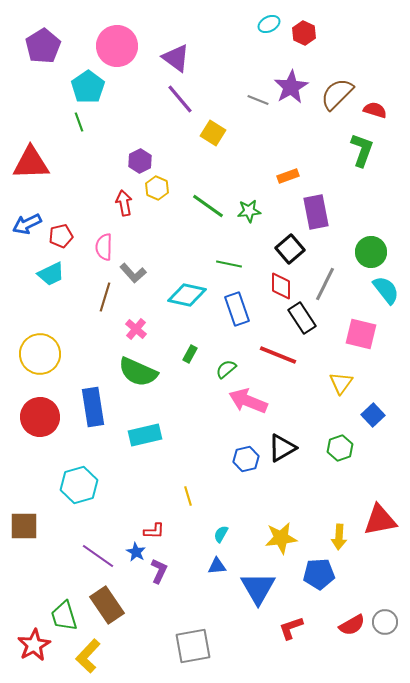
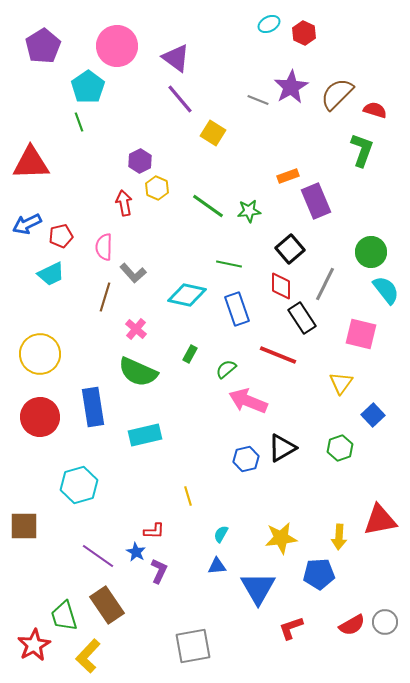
purple rectangle at (316, 212): moved 11 px up; rotated 12 degrees counterclockwise
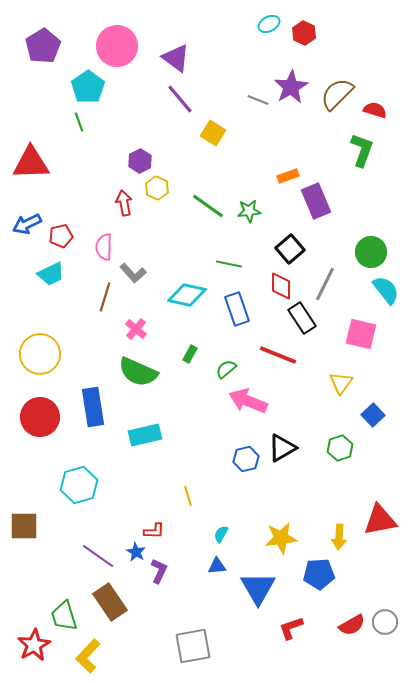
brown rectangle at (107, 605): moved 3 px right, 3 px up
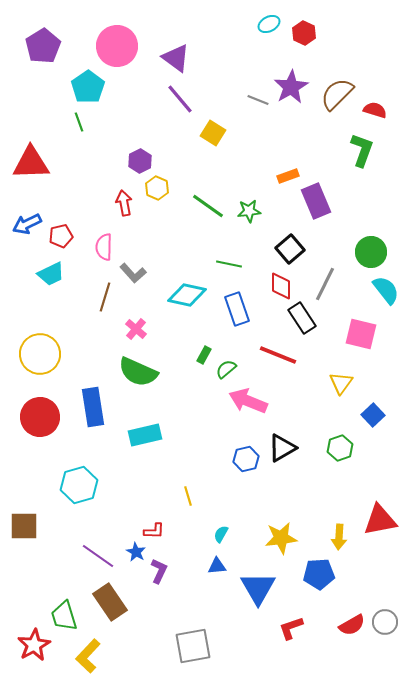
green rectangle at (190, 354): moved 14 px right, 1 px down
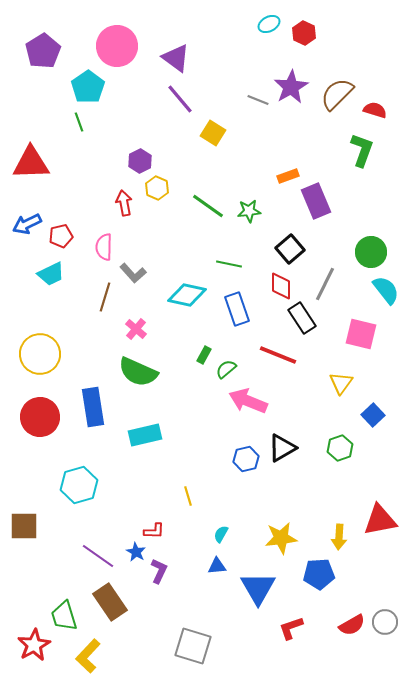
purple pentagon at (43, 46): moved 5 px down
gray square at (193, 646): rotated 27 degrees clockwise
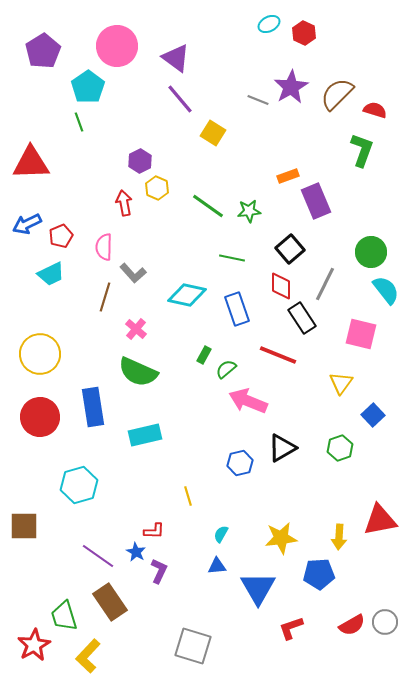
red pentagon at (61, 236): rotated 10 degrees counterclockwise
green line at (229, 264): moved 3 px right, 6 px up
blue hexagon at (246, 459): moved 6 px left, 4 px down
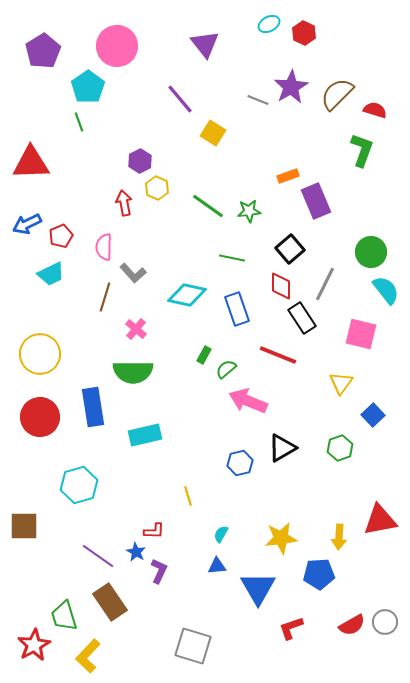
purple triangle at (176, 58): moved 29 px right, 14 px up; rotated 16 degrees clockwise
green semicircle at (138, 372): moved 5 px left; rotated 24 degrees counterclockwise
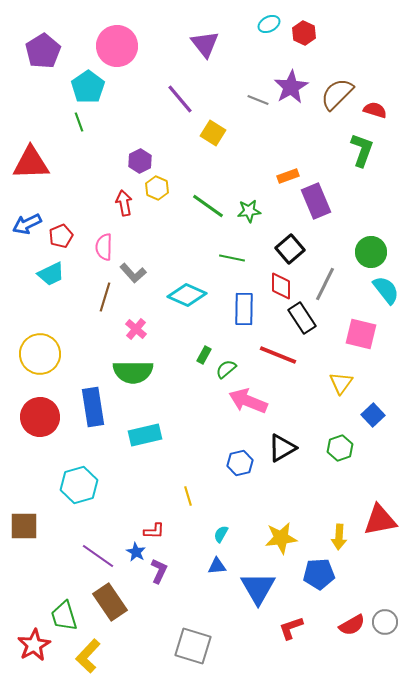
cyan diamond at (187, 295): rotated 12 degrees clockwise
blue rectangle at (237, 309): moved 7 px right; rotated 20 degrees clockwise
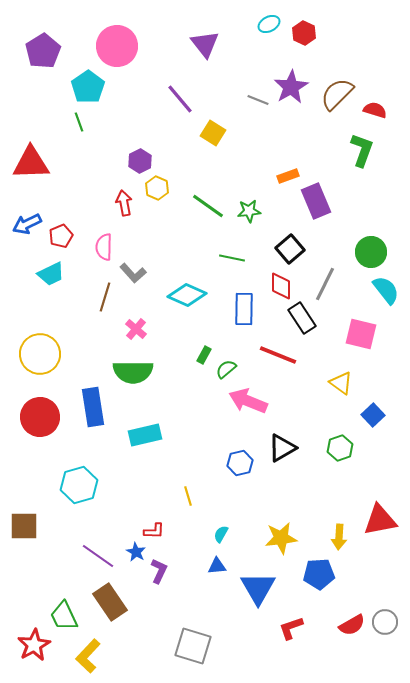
yellow triangle at (341, 383): rotated 30 degrees counterclockwise
green trapezoid at (64, 616): rotated 8 degrees counterclockwise
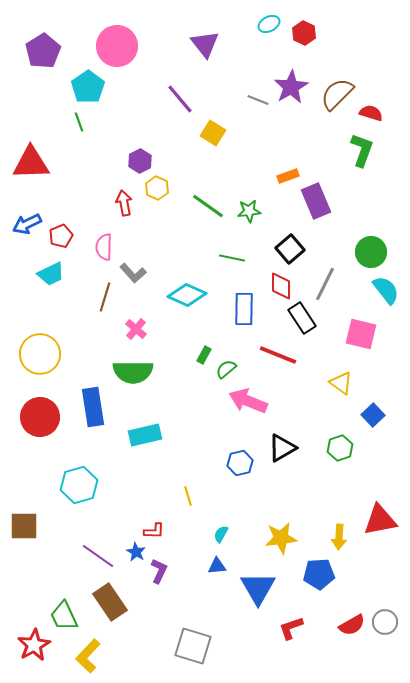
red semicircle at (375, 110): moved 4 px left, 3 px down
